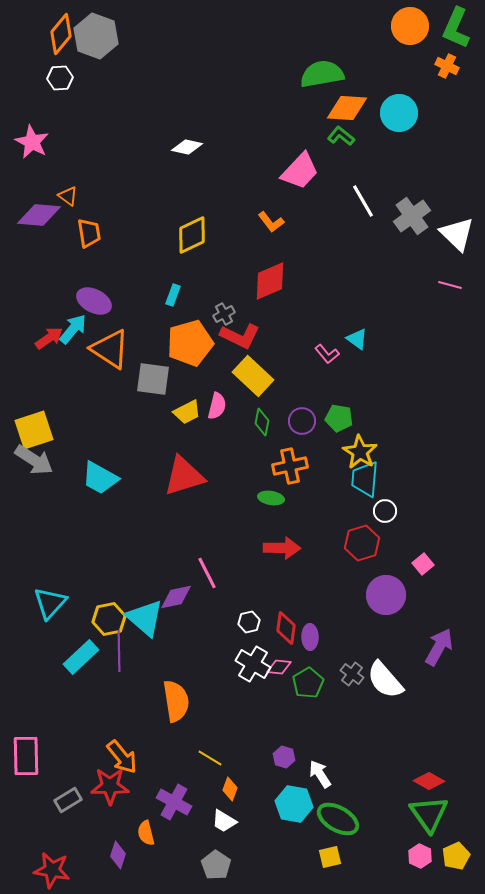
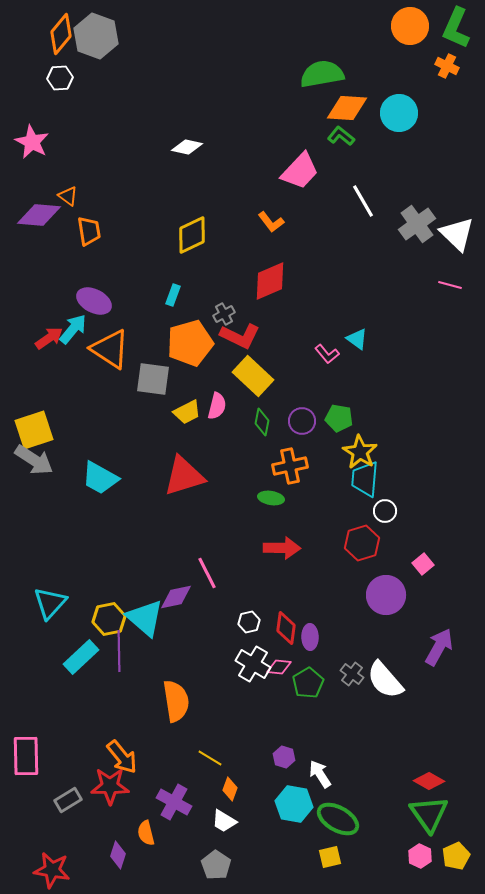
gray cross at (412, 216): moved 5 px right, 8 px down
orange trapezoid at (89, 233): moved 2 px up
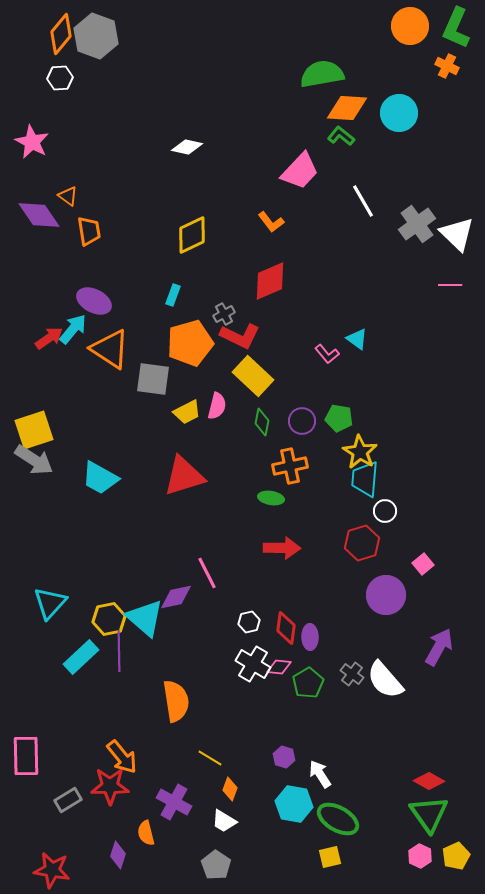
purple diamond at (39, 215): rotated 51 degrees clockwise
pink line at (450, 285): rotated 15 degrees counterclockwise
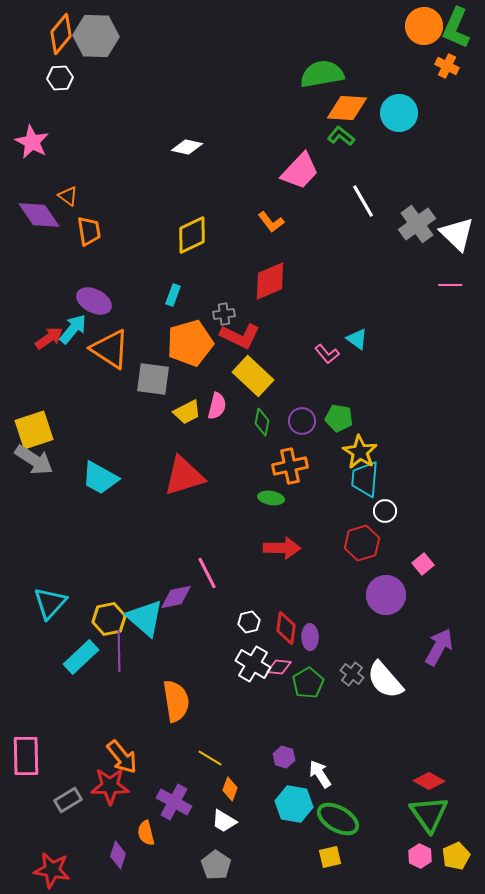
orange circle at (410, 26): moved 14 px right
gray hexagon at (96, 36): rotated 18 degrees counterclockwise
gray cross at (224, 314): rotated 20 degrees clockwise
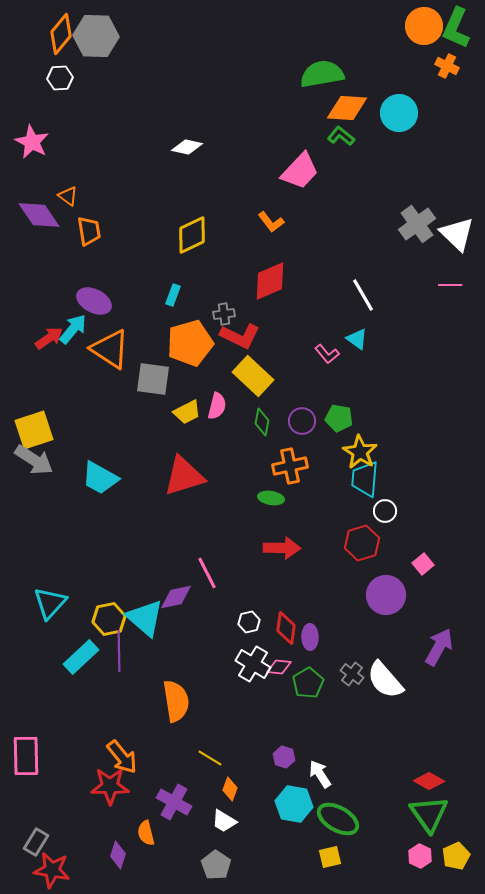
white line at (363, 201): moved 94 px down
gray rectangle at (68, 800): moved 32 px left, 42 px down; rotated 28 degrees counterclockwise
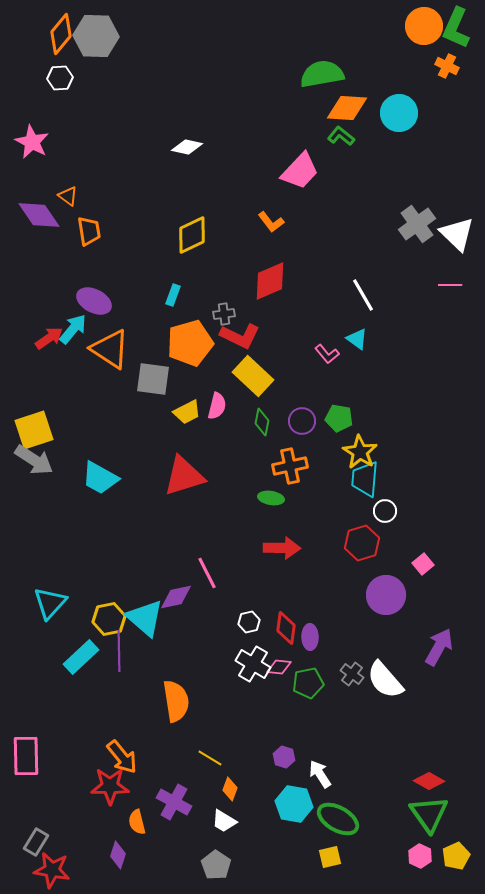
green pentagon at (308, 683): rotated 20 degrees clockwise
orange semicircle at (146, 833): moved 9 px left, 11 px up
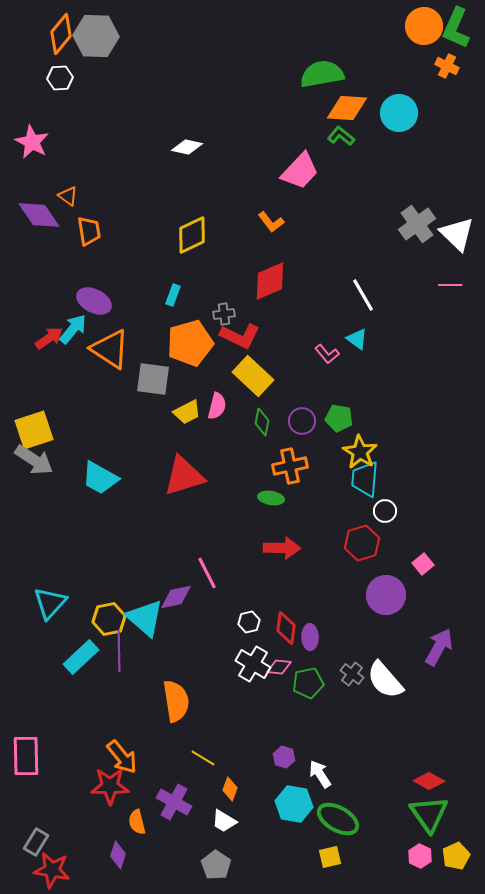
yellow line at (210, 758): moved 7 px left
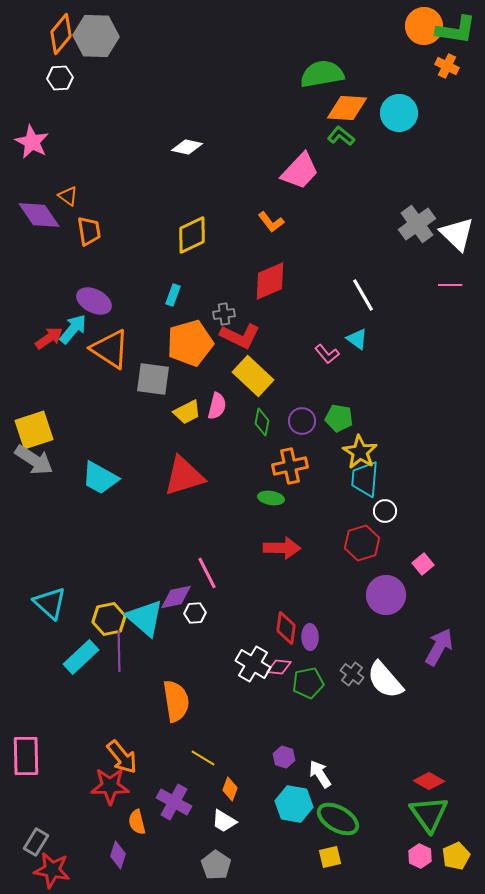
green L-shape at (456, 28): moved 2 px down; rotated 105 degrees counterclockwise
cyan triangle at (50, 603): rotated 30 degrees counterclockwise
white hexagon at (249, 622): moved 54 px left, 9 px up; rotated 10 degrees clockwise
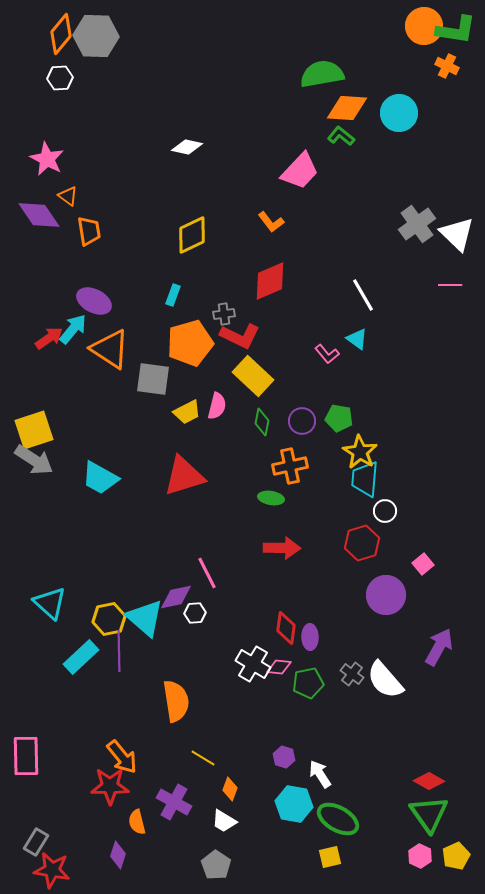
pink star at (32, 142): moved 15 px right, 17 px down
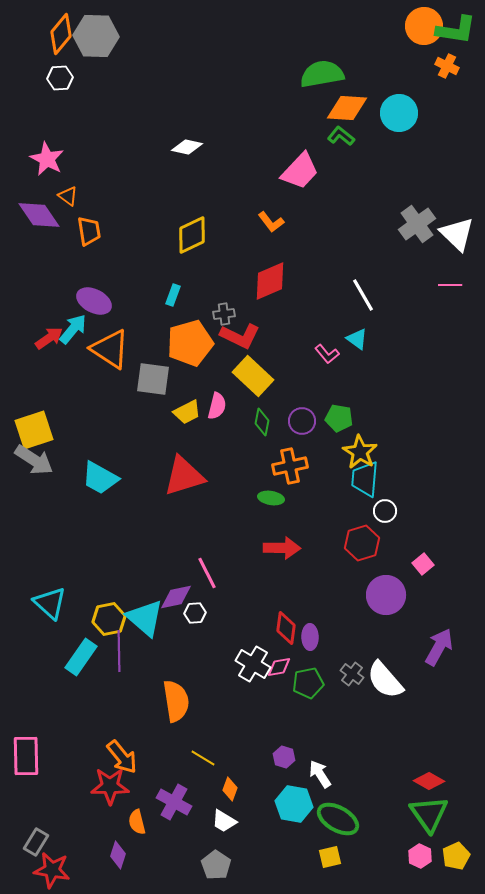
cyan rectangle at (81, 657): rotated 12 degrees counterclockwise
pink diamond at (279, 667): rotated 15 degrees counterclockwise
